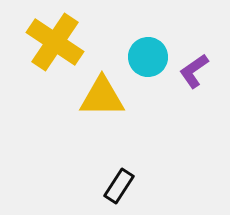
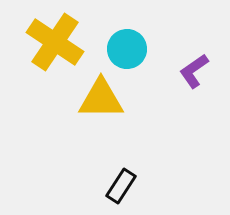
cyan circle: moved 21 px left, 8 px up
yellow triangle: moved 1 px left, 2 px down
black rectangle: moved 2 px right
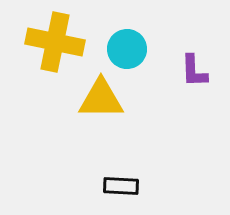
yellow cross: rotated 22 degrees counterclockwise
purple L-shape: rotated 57 degrees counterclockwise
black rectangle: rotated 60 degrees clockwise
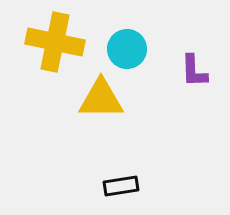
black rectangle: rotated 12 degrees counterclockwise
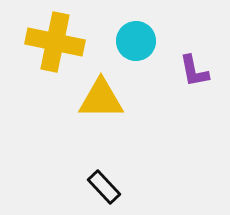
cyan circle: moved 9 px right, 8 px up
purple L-shape: rotated 9 degrees counterclockwise
black rectangle: moved 17 px left, 1 px down; rotated 56 degrees clockwise
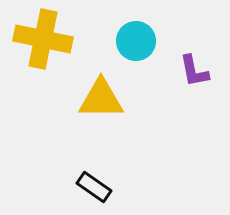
yellow cross: moved 12 px left, 3 px up
black rectangle: moved 10 px left; rotated 12 degrees counterclockwise
